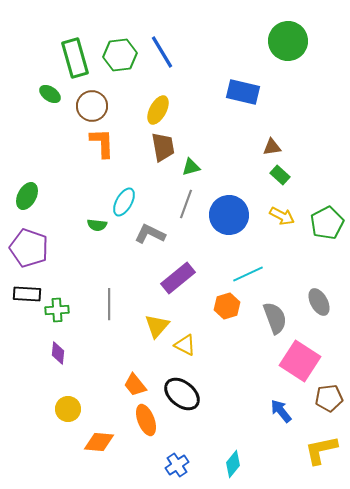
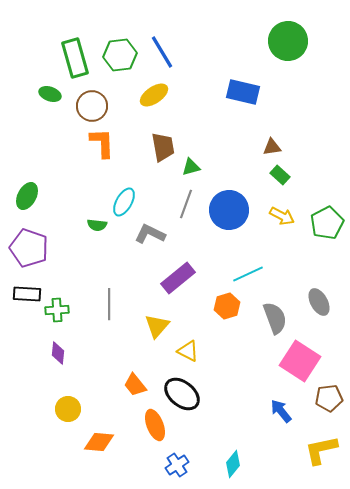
green ellipse at (50, 94): rotated 15 degrees counterclockwise
yellow ellipse at (158, 110): moved 4 px left, 15 px up; rotated 28 degrees clockwise
blue circle at (229, 215): moved 5 px up
yellow triangle at (185, 345): moved 3 px right, 6 px down
orange ellipse at (146, 420): moved 9 px right, 5 px down
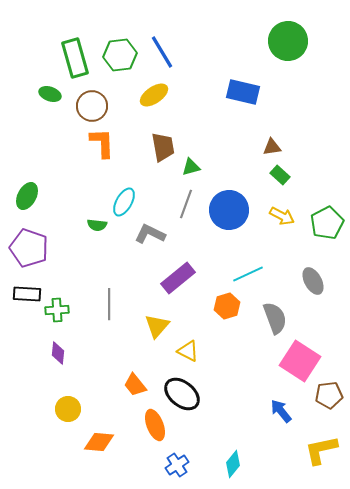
gray ellipse at (319, 302): moved 6 px left, 21 px up
brown pentagon at (329, 398): moved 3 px up
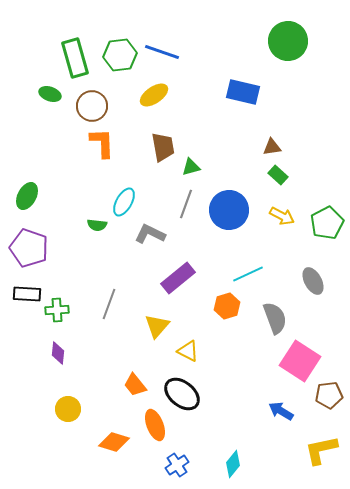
blue line at (162, 52): rotated 40 degrees counterclockwise
green rectangle at (280, 175): moved 2 px left
gray line at (109, 304): rotated 20 degrees clockwise
blue arrow at (281, 411): rotated 20 degrees counterclockwise
orange diamond at (99, 442): moved 15 px right; rotated 12 degrees clockwise
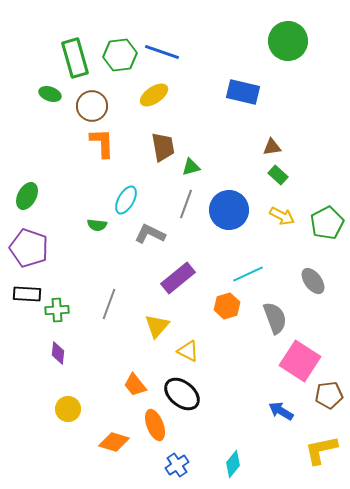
cyan ellipse at (124, 202): moved 2 px right, 2 px up
gray ellipse at (313, 281): rotated 8 degrees counterclockwise
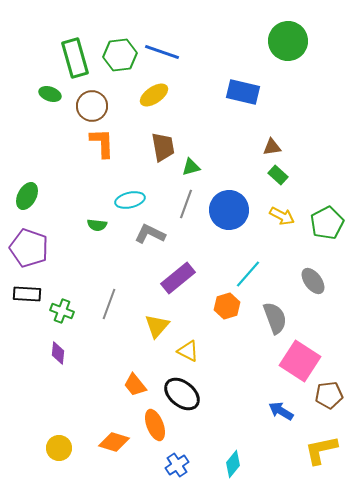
cyan ellipse at (126, 200): moved 4 px right; rotated 48 degrees clockwise
cyan line at (248, 274): rotated 24 degrees counterclockwise
green cross at (57, 310): moved 5 px right, 1 px down; rotated 25 degrees clockwise
yellow circle at (68, 409): moved 9 px left, 39 px down
